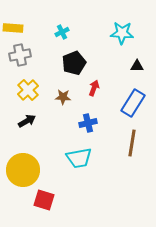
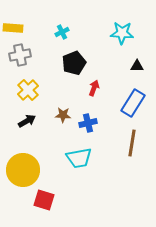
brown star: moved 18 px down
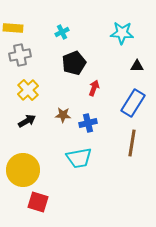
red square: moved 6 px left, 2 px down
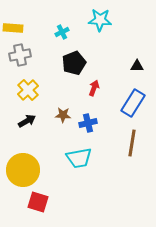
cyan star: moved 22 px left, 13 px up
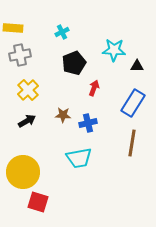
cyan star: moved 14 px right, 30 px down
yellow circle: moved 2 px down
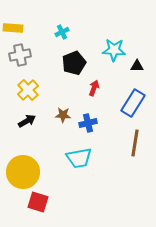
brown line: moved 3 px right
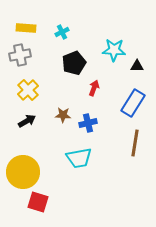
yellow rectangle: moved 13 px right
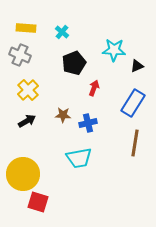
cyan cross: rotated 24 degrees counterclockwise
gray cross: rotated 35 degrees clockwise
black triangle: rotated 24 degrees counterclockwise
yellow circle: moved 2 px down
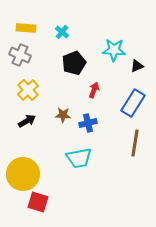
red arrow: moved 2 px down
